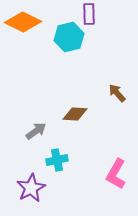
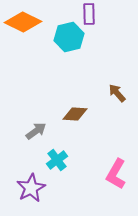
cyan cross: rotated 25 degrees counterclockwise
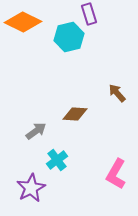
purple rectangle: rotated 15 degrees counterclockwise
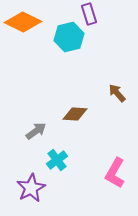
pink L-shape: moved 1 px left, 1 px up
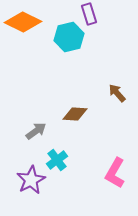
purple star: moved 8 px up
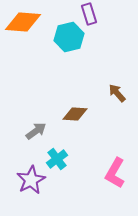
orange diamond: rotated 21 degrees counterclockwise
cyan cross: moved 1 px up
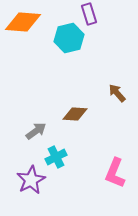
cyan hexagon: moved 1 px down
cyan cross: moved 1 px left, 2 px up; rotated 10 degrees clockwise
pink L-shape: rotated 8 degrees counterclockwise
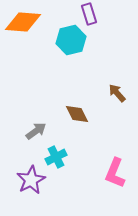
cyan hexagon: moved 2 px right, 2 px down
brown diamond: moved 2 px right; rotated 60 degrees clockwise
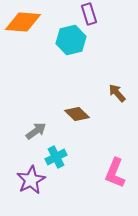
brown diamond: rotated 20 degrees counterclockwise
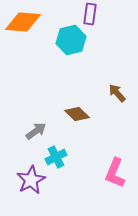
purple rectangle: moved 1 px right; rotated 25 degrees clockwise
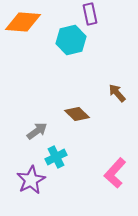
purple rectangle: rotated 20 degrees counterclockwise
gray arrow: moved 1 px right
pink L-shape: rotated 20 degrees clockwise
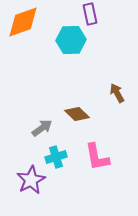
orange diamond: rotated 24 degrees counterclockwise
cyan hexagon: rotated 12 degrees clockwise
brown arrow: rotated 12 degrees clockwise
gray arrow: moved 5 px right, 3 px up
cyan cross: rotated 10 degrees clockwise
pink L-shape: moved 18 px left, 16 px up; rotated 52 degrees counterclockwise
